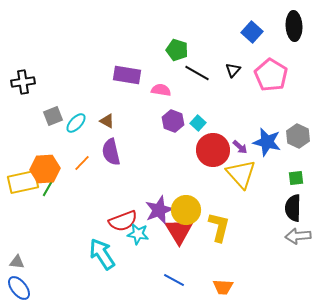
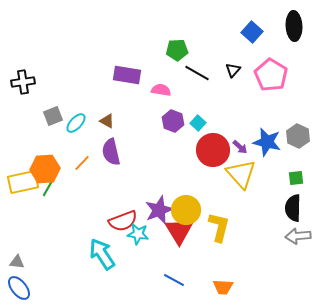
green pentagon: rotated 20 degrees counterclockwise
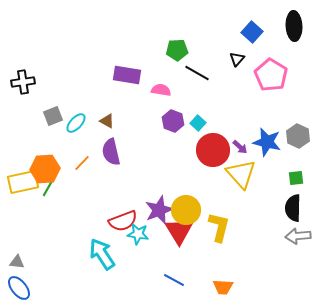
black triangle: moved 4 px right, 11 px up
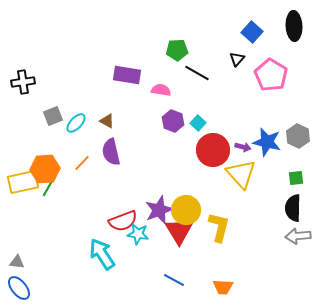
purple arrow: moved 3 px right; rotated 28 degrees counterclockwise
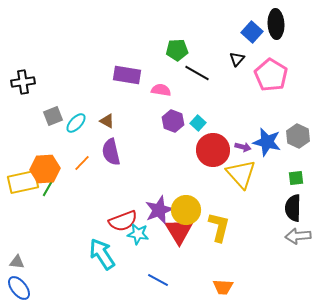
black ellipse: moved 18 px left, 2 px up
blue line: moved 16 px left
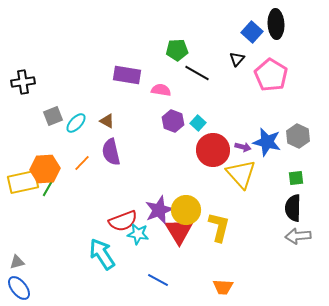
gray triangle: rotated 21 degrees counterclockwise
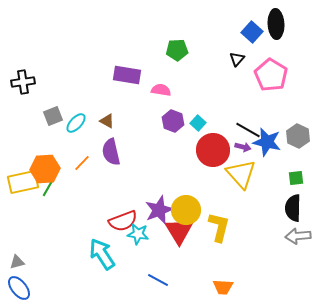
black line: moved 51 px right, 57 px down
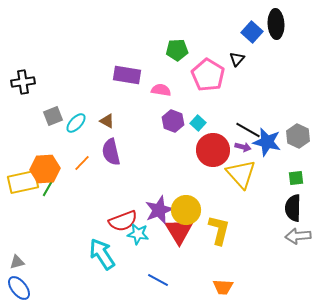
pink pentagon: moved 63 px left
yellow L-shape: moved 3 px down
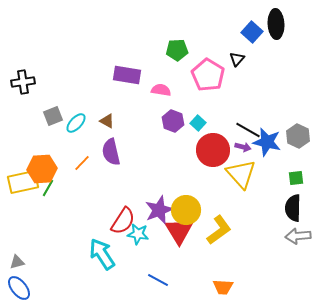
orange hexagon: moved 3 px left
red semicircle: rotated 36 degrees counterclockwise
yellow L-shape: rotated 40 degrees clockwise
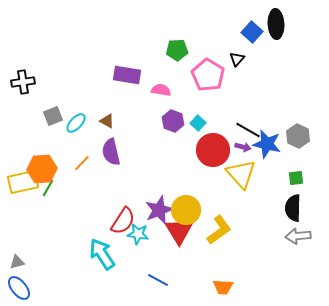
blue star: moved 2 px down
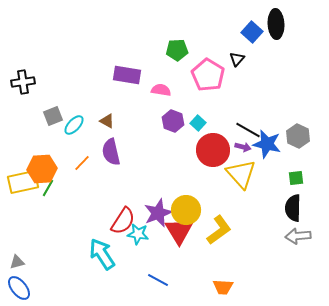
cyan ellipse: moved 2 px left, 2 px down
purple star: moved 1 px left, 3 px down
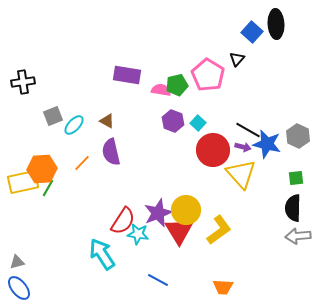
green pentagon: moved 35 px down; rotated 10 degrees counterclockwise
